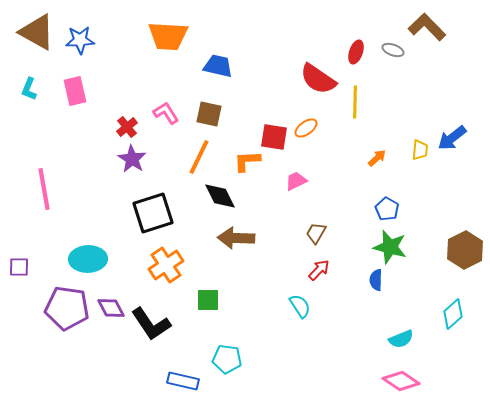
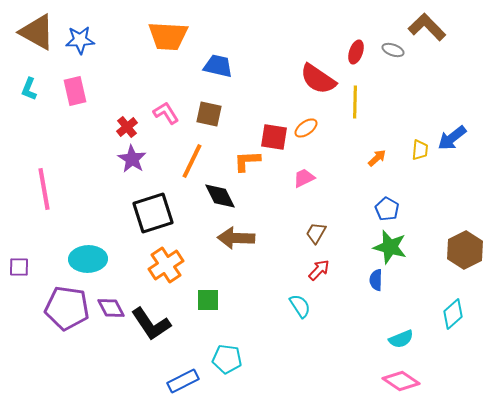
orange line at (199, 157): moved 7 px left, 4 px down
pink trapezoid at (296, 181): moved 8 px right, 3 px up
blue rectangle at (183, 381): rotated 40 degrees counterclockwise
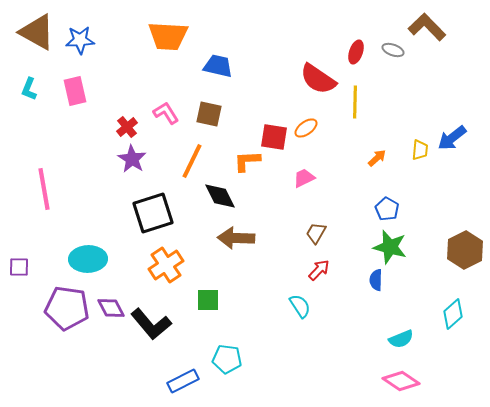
black L-shape at (151, 324): rotated 6 degrees counterclockwise
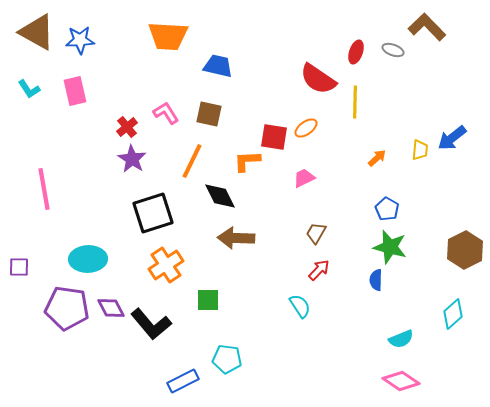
cyan L-shape at (29, 89): rotated 55 degrees counterclockwise
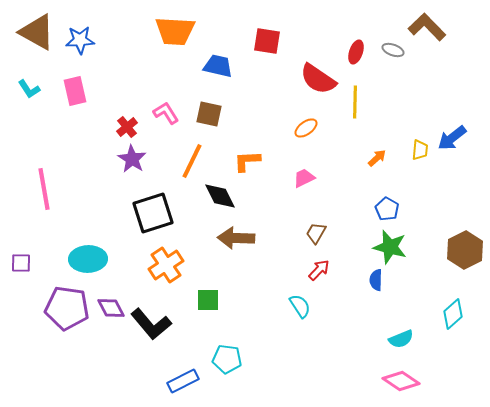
orange trapezoid at (168, 36): moved 7 px right, 5 px up
red square at (274, 137): moved 7 px left, 96 px up
purple square at (19, 267): moved 2 px right, 4 px up
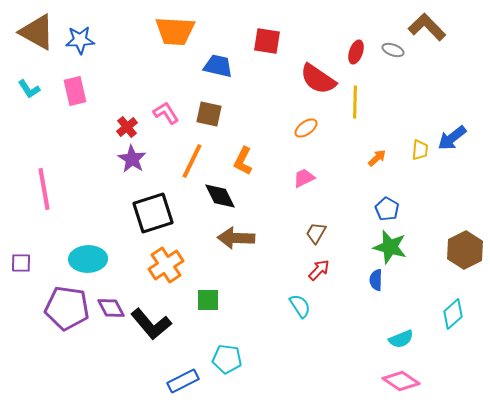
orange L-shape at (247, 161): moved 4 px left; rotated 60 degrees counterclockwise
